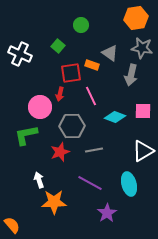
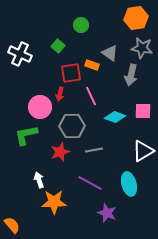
purple star: rotated 18 degrees counterclockwise
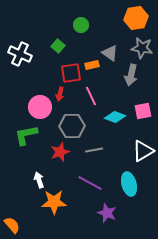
orange rectangle: rotated 32 degrees counterclockwise
pink square: rotated 12 degrees counterclockwise
